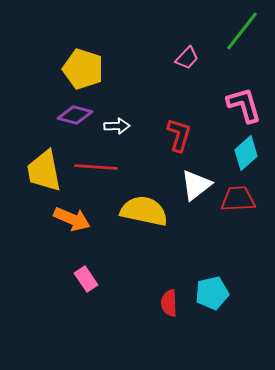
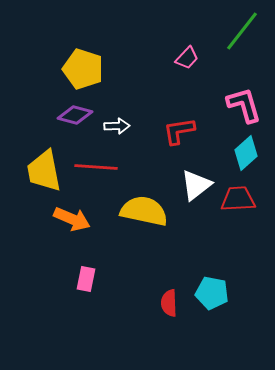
red L-shape: moved 4 px up; rotated 116 degrees counterclockwise
pink rectangle: rotated 45 degrees clockwise
cyan pentagon: rotated 24 degrees clockwise
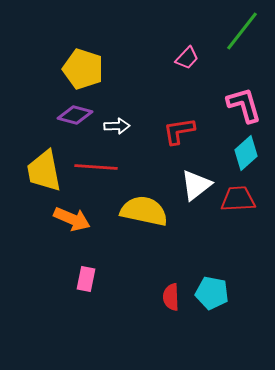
red semicircle: moved 2 px right, 6 px up
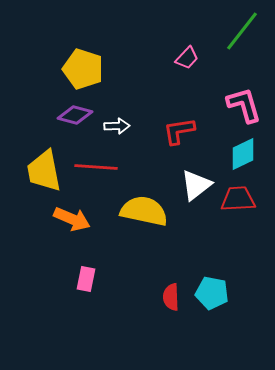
cyan diamond: moved 3 px left, 1 px down; rotated 16 degrees clockwise
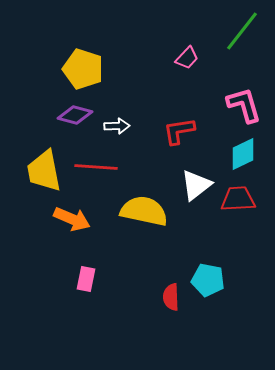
cyan pentagon: moved 4 px left, 13 px up
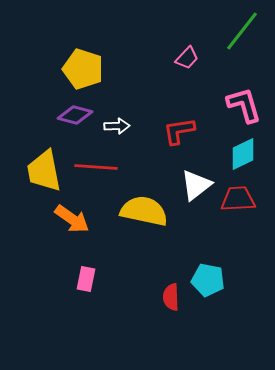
orange arrow: rotated 12 degrees clockwise
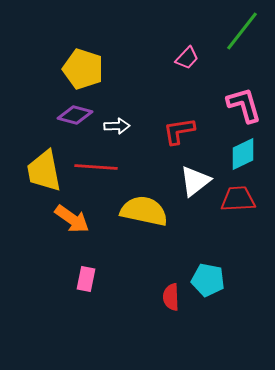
white triangle: moved 1 px left, 4 px up
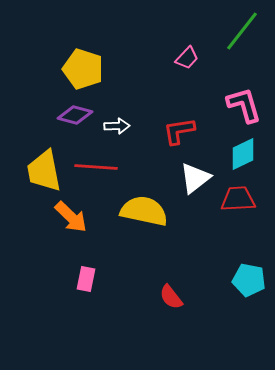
white triangle: moved 3 px up
orange arrow: moved 1 px left, 2 px up; rotated 9 degrees clockwise
cyan pentagon: moved 41 px right
red semicircle: rotated 36 degrees counterclockwise
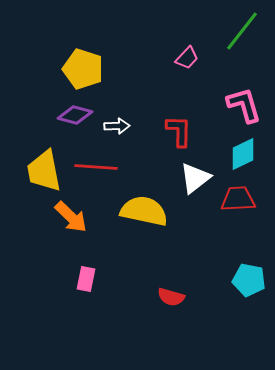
red L-shape: rotated 100 degrees clockwise
red semicircle: rotated 36 degrees counterclockwise
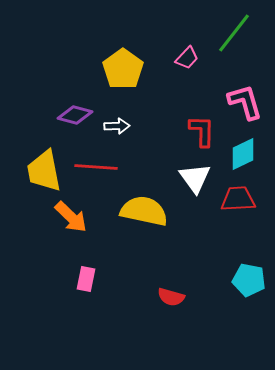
green line: moved 8 px left, 2 px down
yellow pentagon: moved 40 px right; rotated 18 degrees clockwise
pink L-shape: moved 1 px right, 3 px up
red L-shape: moved 23 px right
white triangle: rotated 28 degrees counterclockwise
